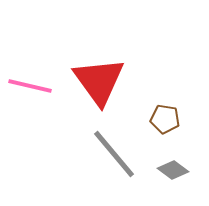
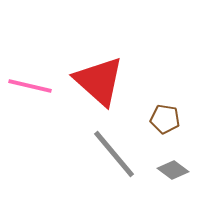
red triangle: rotated 12 degrees counterclockwise
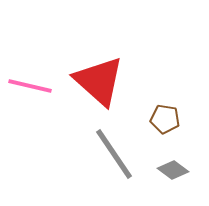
gray line: rotated 6 degrees clockwise
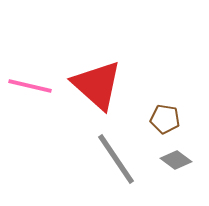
red triangle: moved 2 px left, 4 px down
gray line: moved 2 px right, 5 px down
gray diamond: moved 3 px right, 10 px up
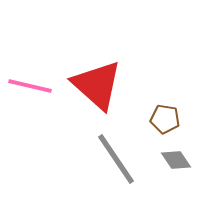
gray diamond: rotated 20 degrees clockwise
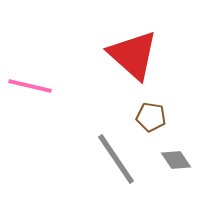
red triangle: moved 36 px right, 30 px up
brown pentagon: moved 14 px left, 2 px up
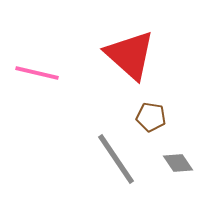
red triangle: moved 3 px left
pink line: moved 7 px right, 13 px up
gray diamond: moved 2 px right, 3 px down
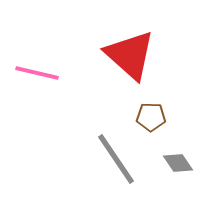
brown pentagon: rotated 8 degrees counterclockwise
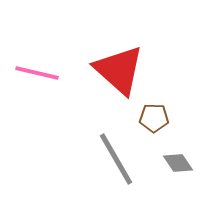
red triangle: moved 11 px left, 15 px down
brown pentagon: moved 3 px right, 1 px down
gray line: rotated 4 degrees clockwise
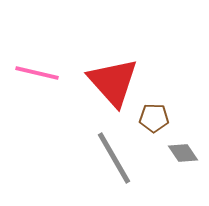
red triangle: moved 6 px left, 12 px down; rotated 6 degrees clockwise
gray line: moved 2 px left, 1 px up
gray diamond: moved 5 px right, 10 px up
